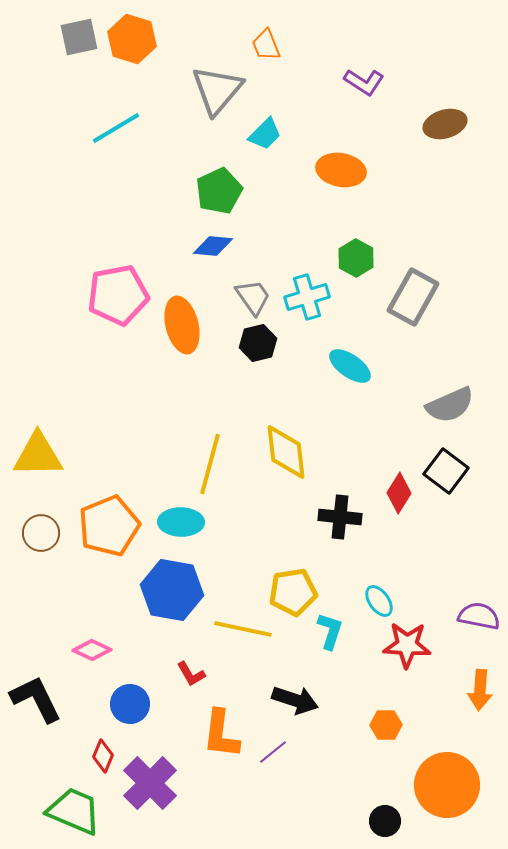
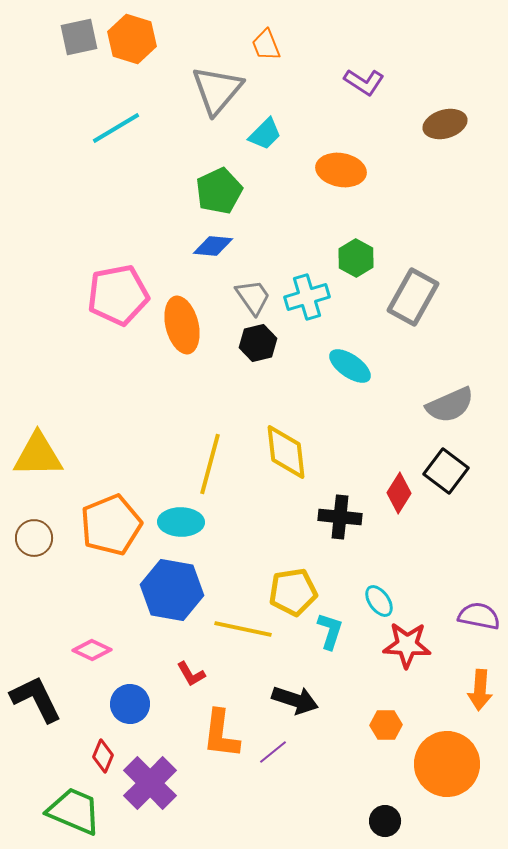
orange pentagon at (109, 526): moved 2 px right, 1 px up
brown circle at (41, 533): moved 7 px left, 5 px down
orange circle at (447, 785): moved 21 px up
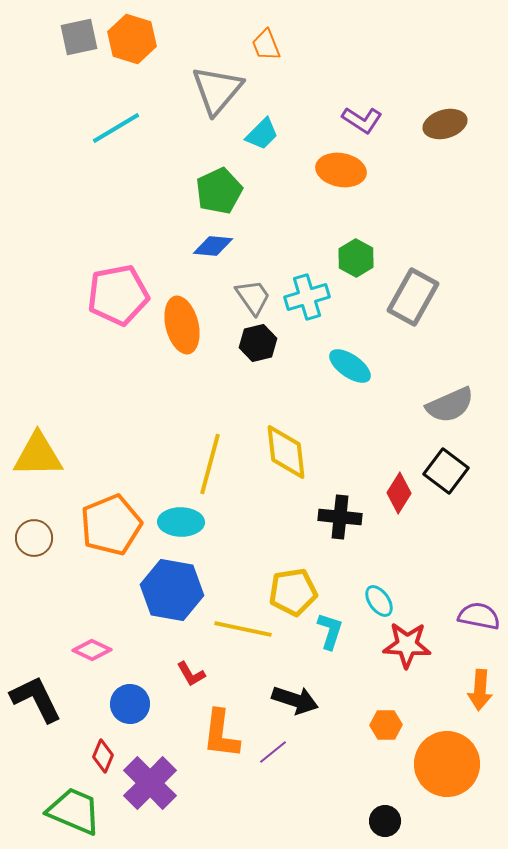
purple L-shape at (364, 82): moved 2 px left, 38 px down
cyan trapezoid at (265, 134): moved 3 px left
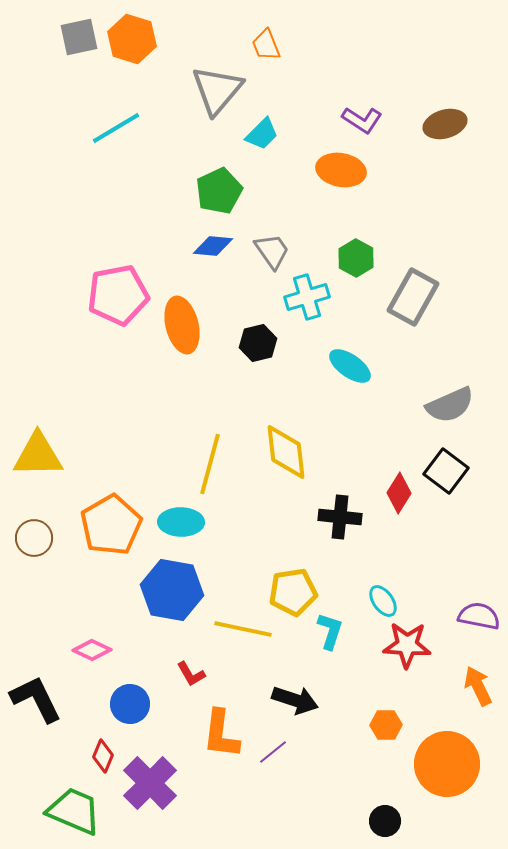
gray trapezoid at (253, 297): moved 19 px right, 46 px up
orange pentagon at (111, 525): rotated 8 degrees counterclockwise
cyan ellipse at (379, 601): moved 4 px right
orange arrow at (480, 690): moved 2 px left, 4 px up; rotated 150 degrees clockwise
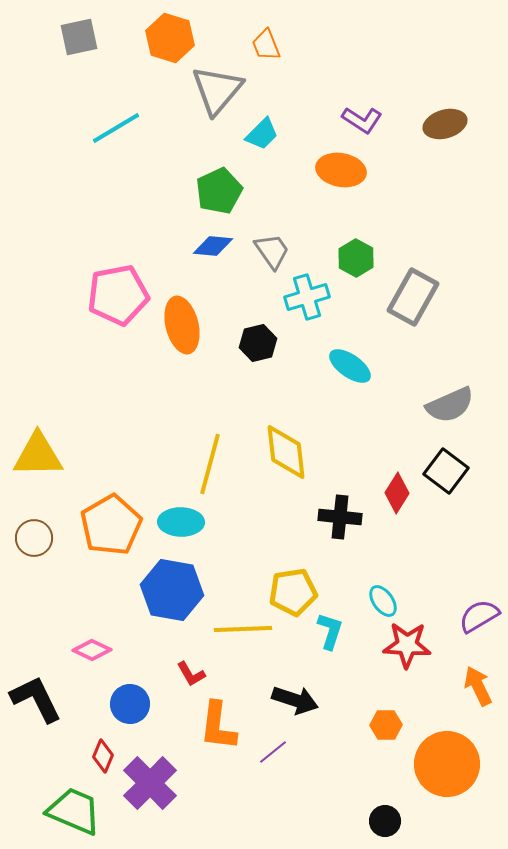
orange hexagon at (132, 39): moved 38 px right, 1 px up
red diamond at (399, 493): moved 2 px left
purple semicircle at (479, 616): rotated 42 degrees counterclockwise
yellow line at (243, 629): rotated 14 degrees counterclockwise
orange L-shape at (221, 734): moved 3 px left, 8 px up
